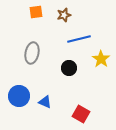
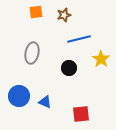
red square: rotated 36 degrees counterclockwise
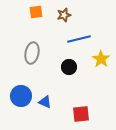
black circle: moved 1 px up
blue circle: moved 2 px right
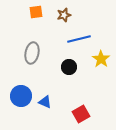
red square: rotated 24 degrees counterclockwise
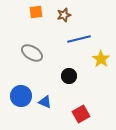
gray ellipse: rotated 70 degrees counterclockwise
black circle: moved 9 px down
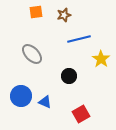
gray ellipse: moved 1 px down; rotated 15 degrees clockwise
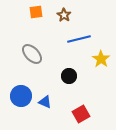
brown star: rotated 24 degrees counterclockwise
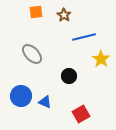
blue line: moved 5 px right, 2 px up
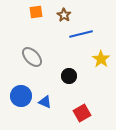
blue line: moved 3 px left, 3 px up
gray ellipse: moved 3 px down
red square: moved 1 px right, 1 px up
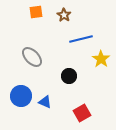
blue line: moved 5 px down
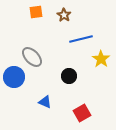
blue circle: moved 7 px left, 19 px up
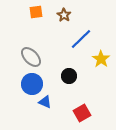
blue line: rotated 30 degrees counterclockwise
gray ellipse: moved 1 px left
blue circle: moved 18 px right, 7 px down
